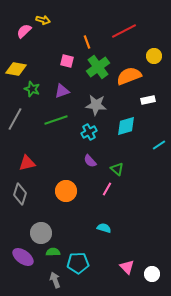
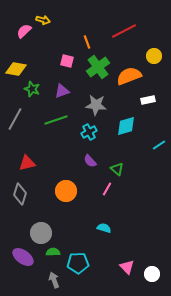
gray arrow: moved 1 px left
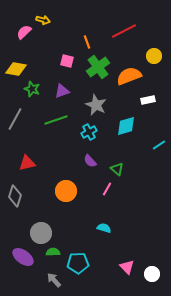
pink semicircle: moved 1 px down
gray star: rotated 20 degrees clockwise
gray diamond: moved 5 px left, 2 px down
gray arrow: rotated 21 degrees counterclockwise
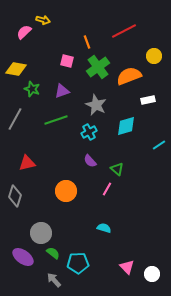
green semicircle: moved 1 px down; rotated 40 degrees clockwise
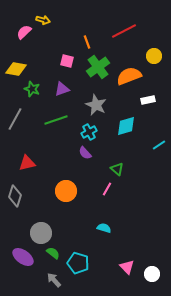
purple triangle: moved 2 px up
purple semicircle: moved 5 px left, 8 px up
cyan pentagon: rotated 20 degrees clockwise
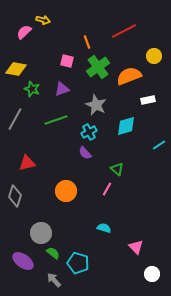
purple ellipse: moved 4 px down
pink triangle: moved 9 px right, 20 px up
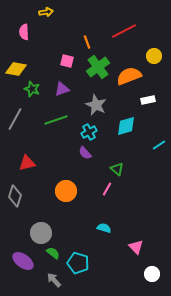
yellow arrow: moved 3 px right, 8 px up; rotated 24 degrees counterclockwise
pink semicircle: rotated 49 degrees counterclockwise
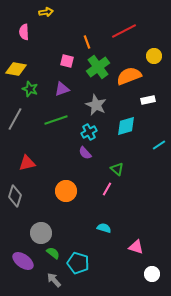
green star: moved 2 px left
pink triangle: rotated 28 degrees counterclockwise
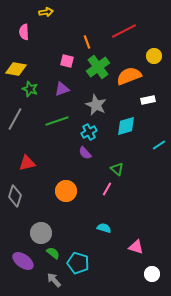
green line: moved 1 px right, 1 px down
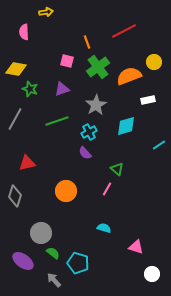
yellow circle: moved 6 px down
gray star: rotated 15 degrees clockwise
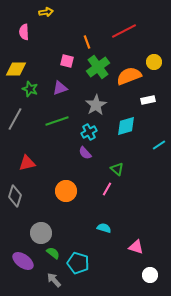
yellow diamond: rotated 10 degrees counterclockwise
purple triangle: moved 2 px left, 1 px up
white circle: moved 2 px left, 1 px down
